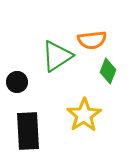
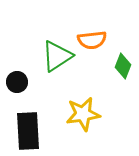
green diamond: moved 15 px right, 5 px up
yellow star: moved 1 px left, 1 px up; rotated 24 degrees clockwise
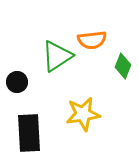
black rectangle: moved 1 px right, 2 px down
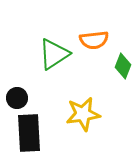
orange semicircle: moved 2 px right
green triangle: moved 3 px left, 2 px up
black circle: moved 16 px down
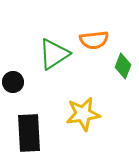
black circle: moved 4 px left, 16 px up
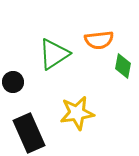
orange semicircle: moved 5 px right
green diamond: rotated 10 degrees counterclockwise
yellow star: moved 6 px left, 1 px up
black rectangle: rotated 21 degrees counterclockwise
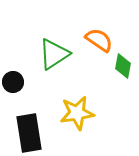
orange semicircle: rotated 140 degrees counterclockwise
black rectangle: rotated 15 degrees clockwise
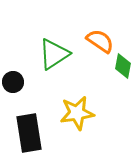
orange semicircle: moved 1 px right, 1 px down
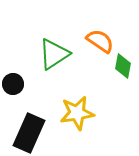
black circle: moved 2 px down
black rectangle: rotated 33 degrees clockwise
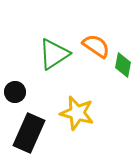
orange semicircle: moved 4 px left, 5 px down
green diamond: moved 1 px up
black circle: moved 2 px right, 8 px down
yellow star: rotated 24 degrees clockwise
